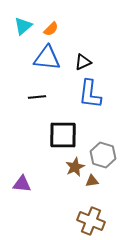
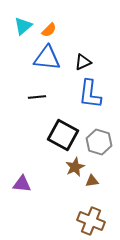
orange semicircle: moved 2 px left, 1 px down
black square: rotated 28 degrees clockwise
gray hexagon: moved 4 px left, 13 px up
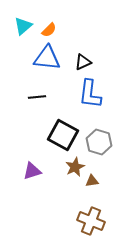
purple triangle: moved 10 px right, 13 px up; rotated 24 degrees counterclockwise
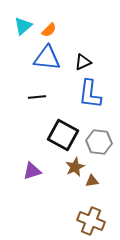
gray hexagon: rotated 10 degrees counterclockwise
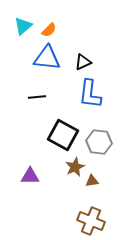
purple triangle: moved 2 px left, 5 px down; rotated 18 degrees clockwise
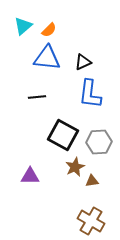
gray hexagon: rotated 10 degrees counterclockwise
brown cross: rotated 8 degrees clockwise
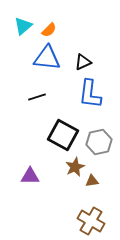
black line: rotated 12 degrees counterclockwise
gray hexagon: rotated 10 degrees counterclockwise
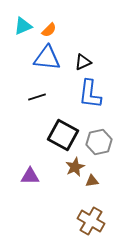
cyan triangle: rotated 18 degrees clockwise
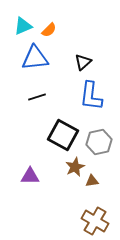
blue triangle: moved 12 px left; rotated 12 degrees counterclockwise
black triangle: rotated 18 degrees counterclockwise
blue L-shape: moved 1 px right, 2 px down
brown cross: moved 4 px right
